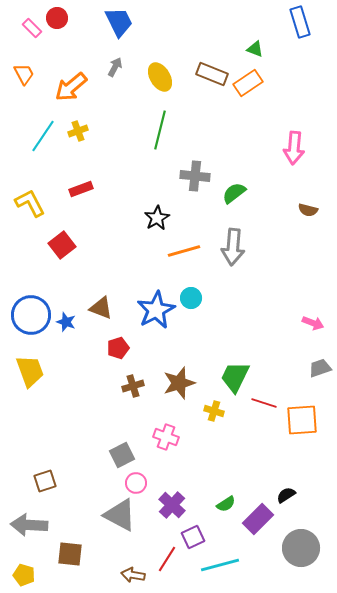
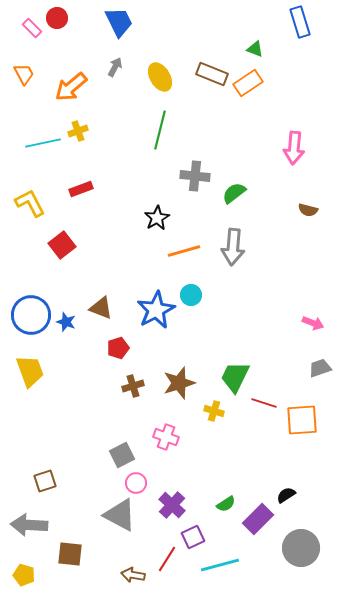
cyan line at (43, 136): moved 7 px down; rotated 44 degrees clockwise
cyan circle at (191, 298): moved 3 px up
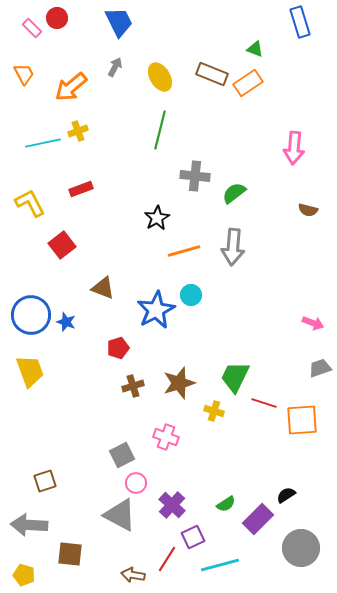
brown triangle at (101, 308): moved 2 px right, 20 px up
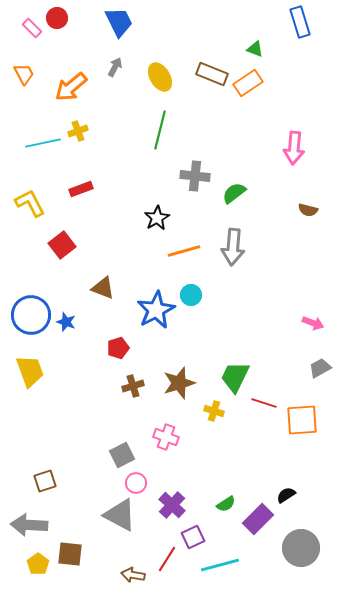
gray trapezoid at (320, 368): rotated 10 degrees counterclockwise
yellow pentagon at (24, 575): moved 14 px right, 11 px up; rotated 20 degrees clockwise
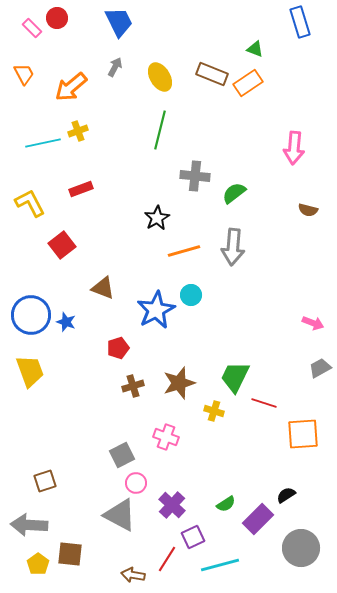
orange square at (302, 420): moved 1 px right, 14 px down
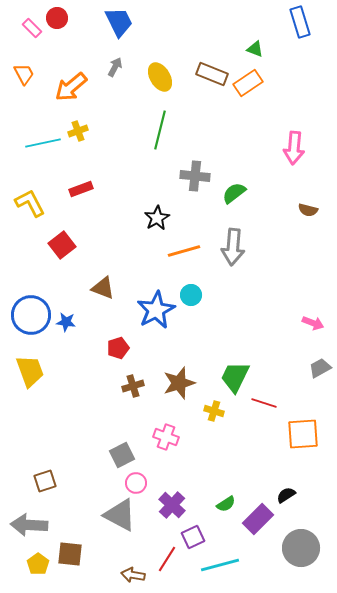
blue star at (66, 322): rotated 12 degrees counterclockwise
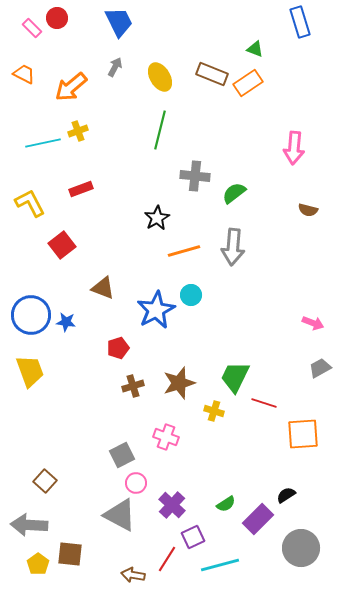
orange trapezoid at (24, 74): rotated 35 degrees counterclockwise
brown square at (45, 481): rotated 30 degrees counterclockwise
